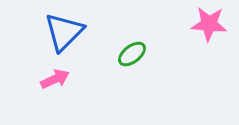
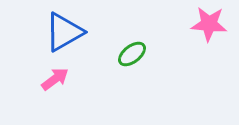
blue triangle: rotated 15 degrees clockwise
pink arrow: rotated 12 degrees counterclockwise
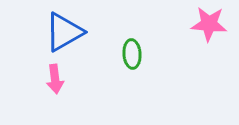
green ellipse: rotated 56 degrees counterclockwise
pink arrow: rotated 120 degrees clockwise
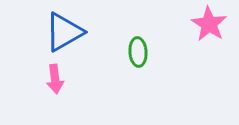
pink star: rotated 27 degrees clockwise
green ellipse: moved 6 px right, 2 px up
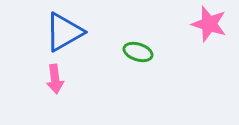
pink star: rotated 15 degrees counterclockwise
green ellipse: rotated 68 degrees counterclockwise
